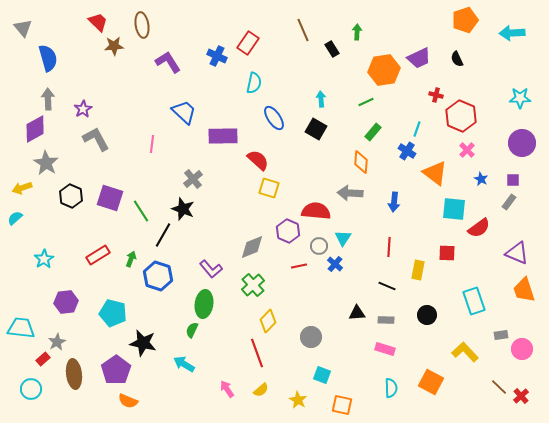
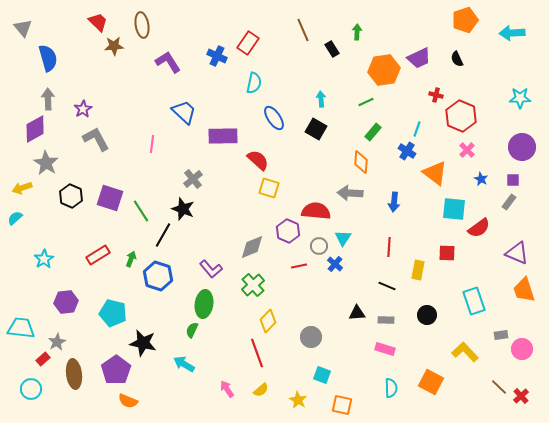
purple circle at (522, 143): moved 4 px down
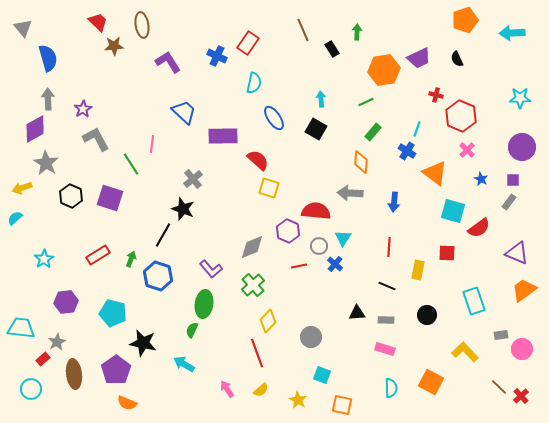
cyan square at (454, 209): moved 1 px left, 2 px down; rotated 10 degrees clockwise
green line at (141, 211): moved 10 px left, 47 px up
orange trapezoid at (524, 290): rotated 72 degrees clockwise
orange semicircle at (128, 401): moved 1 px left, 2 px down
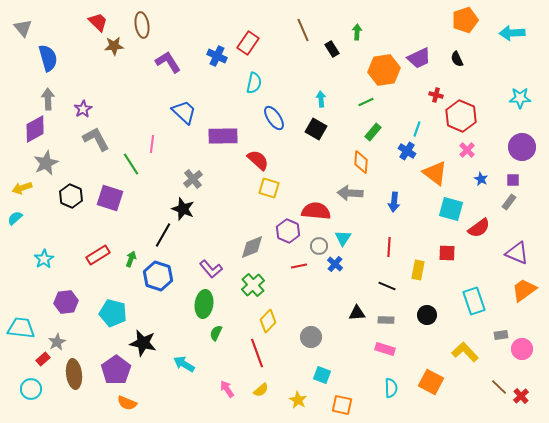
gray star at (46, 163): rotated 15 degrees clockwise
cyan square at (453, 211): moved 2 px left, 2 px up
green semicircle at (192, 330): moved 24 px right, 3 px down
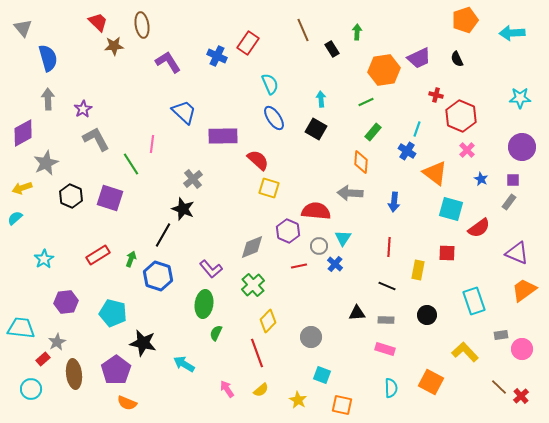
cyan semicircle at (254, 83): moved 16 px right, 1 px down; rotated 35 degrees counterclockwise
purple diamond at (35, 129): moved 12 px left, 4 px down
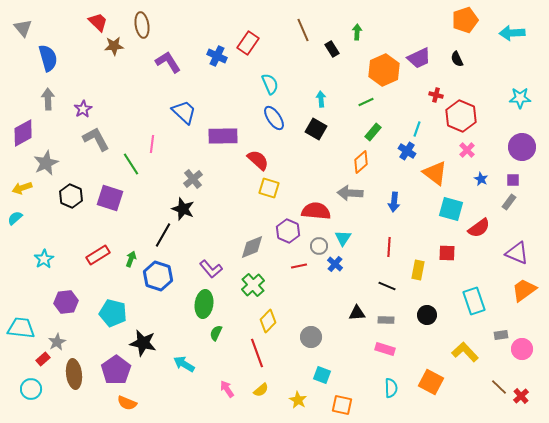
orange hexagon at (384, 70): rotated 16 degrees counterclockwise
orange diamond at (361, 162): rotated 45 degrees clockwise
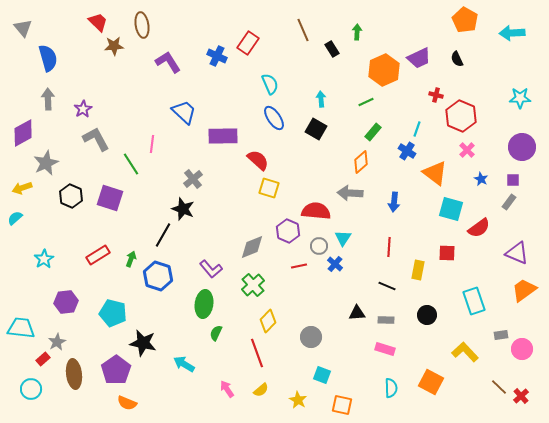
orange pentagon at (465, 20): rotated 25 degrees counterclockwise
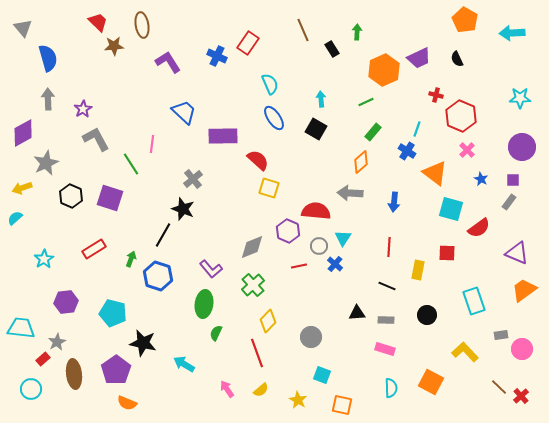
red rectangle at (98, 255): moved 4 px left, 6 px up
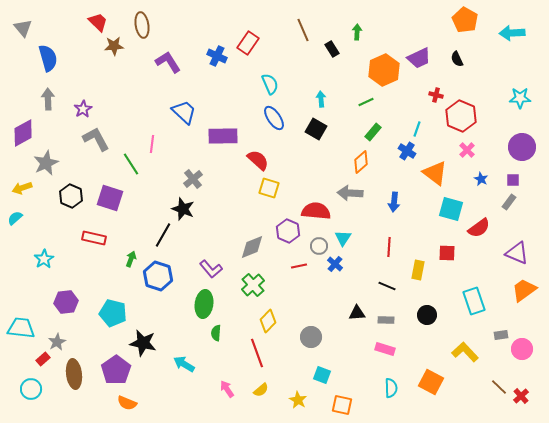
red rectangle at (94, 249): moved 11 px up; rotated 45 degrees clockwise
green semicircle at (216, 333): rotated 21 degrees counterclockwise
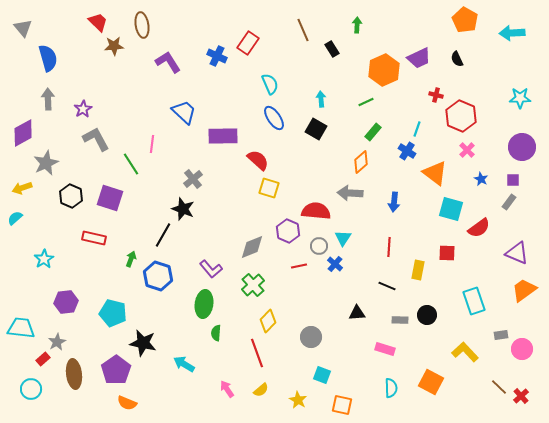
green arrow at (357, 32): moved 7 px up
gray rectangle at (386, 320): moved 14 px right
